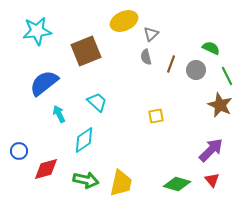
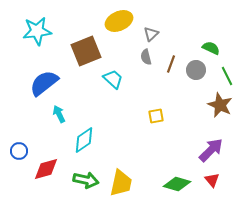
yellow ellipse: moved 5 px left
cyan trapezoid: moved 16 px right, 23 px up
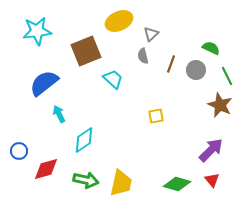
gray semicircle: moved 3 px left, 1 px up
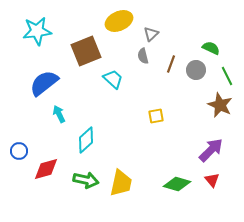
cyan diamond: moved 2 px right; rotated 8 degrees counterclockwise
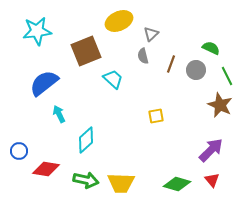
red diamond: rotated 24 degrees clockwise
yellow trapezoid: rotated 80 degrees clockwise
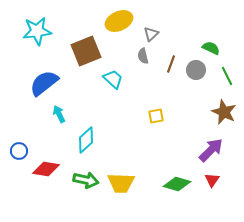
brown star: moved 4 px right, 7 px down
red triangle: rotated 14 degrees clockwise
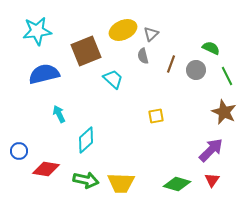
yellow ellipse: moved 4 px right, 9 px down
blue semicircle: moved 9 px up; rotated 24 degrees clockwise
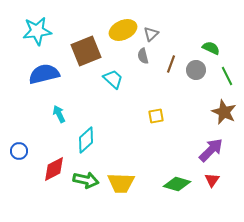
red diamond: moved 8 px right; rotated 36 degrees counterclockwise
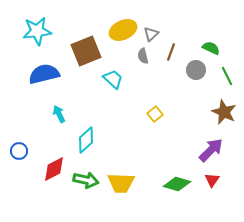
brown line: moved 12 px up
yellow square: moved 1 px left, 2 px up; rotated 28 degrees counterclockwise
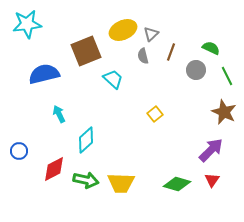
cyan star: moved 10 px left, 7 px up
